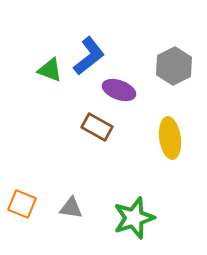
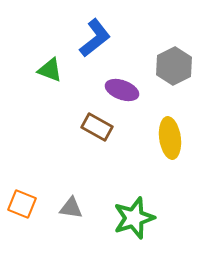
blue L-shape: moved 6 px right, 18 px up
purple ellipse: moved 3 px right
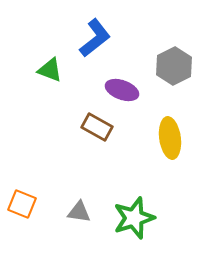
gray triangle: moved 8 px right, 4 px down
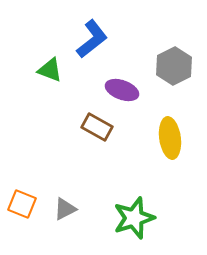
blue L-shape: moved 3 px left, 1 px down
gray triangle: moved 14 px left, 3 px up; rotated 35 degrees counterclockwise
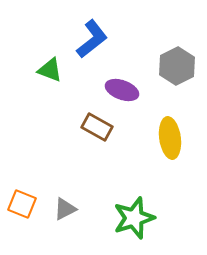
gray hexagon: moved 3 px right
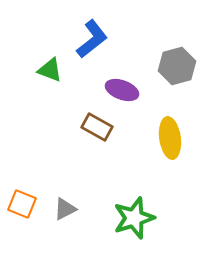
gray hexagon: rotated 12 degrees clockwise
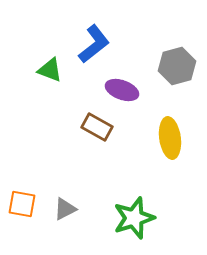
blue L-shape: moved 2 px right, 5 px down
orange square: rotated 12 degrees counterclockwise
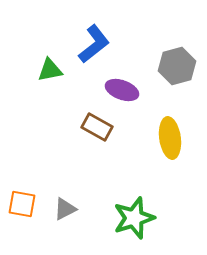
green triangle: rotated 32 degrees counterclockwise
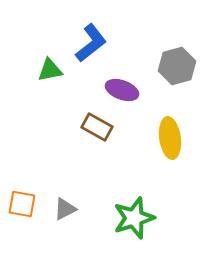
blue L-shape: moved 3 px left, 1 px up
